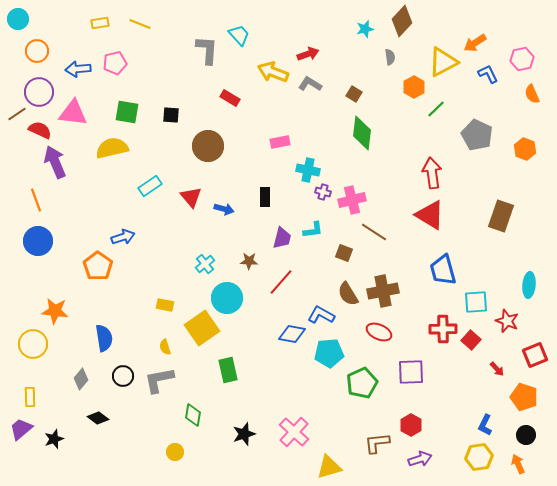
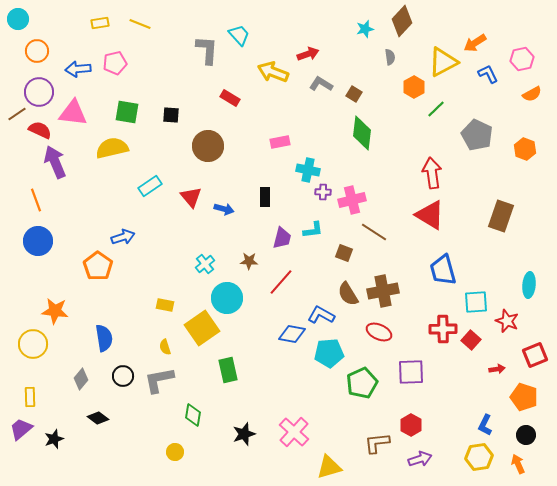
gray L-shape at (310, 84): moved 11 px right
orange semicircle at (532, 94): rotated 96 degrees counterclockwise
purple cross at (323, 192): rotated 14 degrees counterclockwise
red arrow at (497, 369): rotated 56 degrees counterclockwise
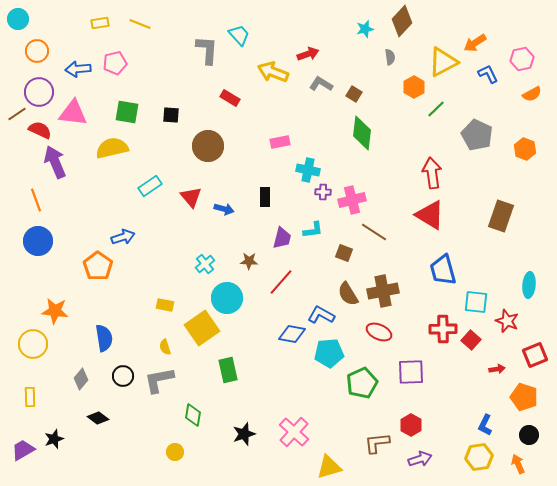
cyan square at (476, 302): rotated 10 degrees clockwise
purple trapezoid at (21, 429): moved 2 px right, 21 px down; rotated 10 degrees clockwise
black circle at (526, 435): moved 3 px right
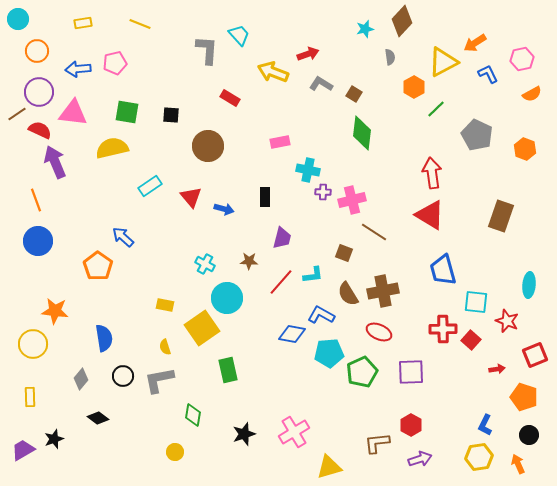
yellow rectangle at (100, 23): moved 17 px left
cyan L-shape at (313, 230): moved 45 px down
blue arrow at (123, 237): rotated 120 degrees counterclockwise
cyan cross at (205, 264): rotated 24 degrees counterclockwise
green pentagon at (362, 383): moved 11 px up
pink cross at (294, 432): rotated 16 degrees clockwise
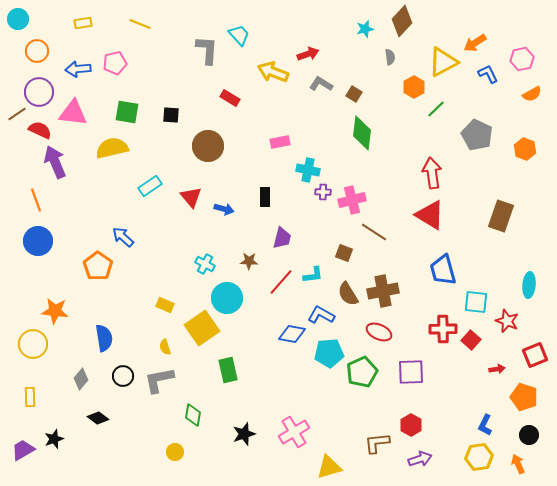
yellow rectangle at (165, 305): rotated 12 degrees clockwise
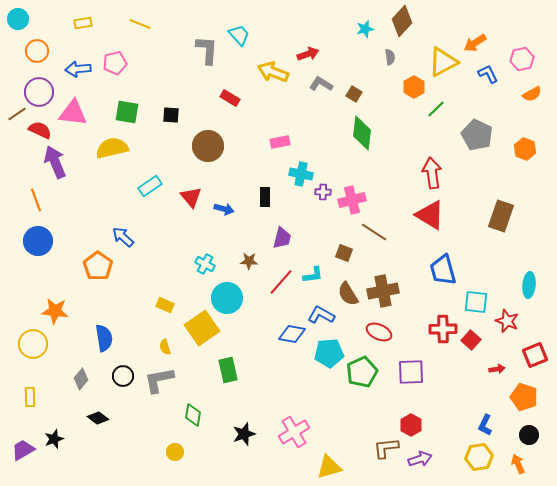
cyan cross at (308, 170): moved 7 px left, 4 px down
brown L-shape at (377, 443): moved 9 px right, 5 px down
